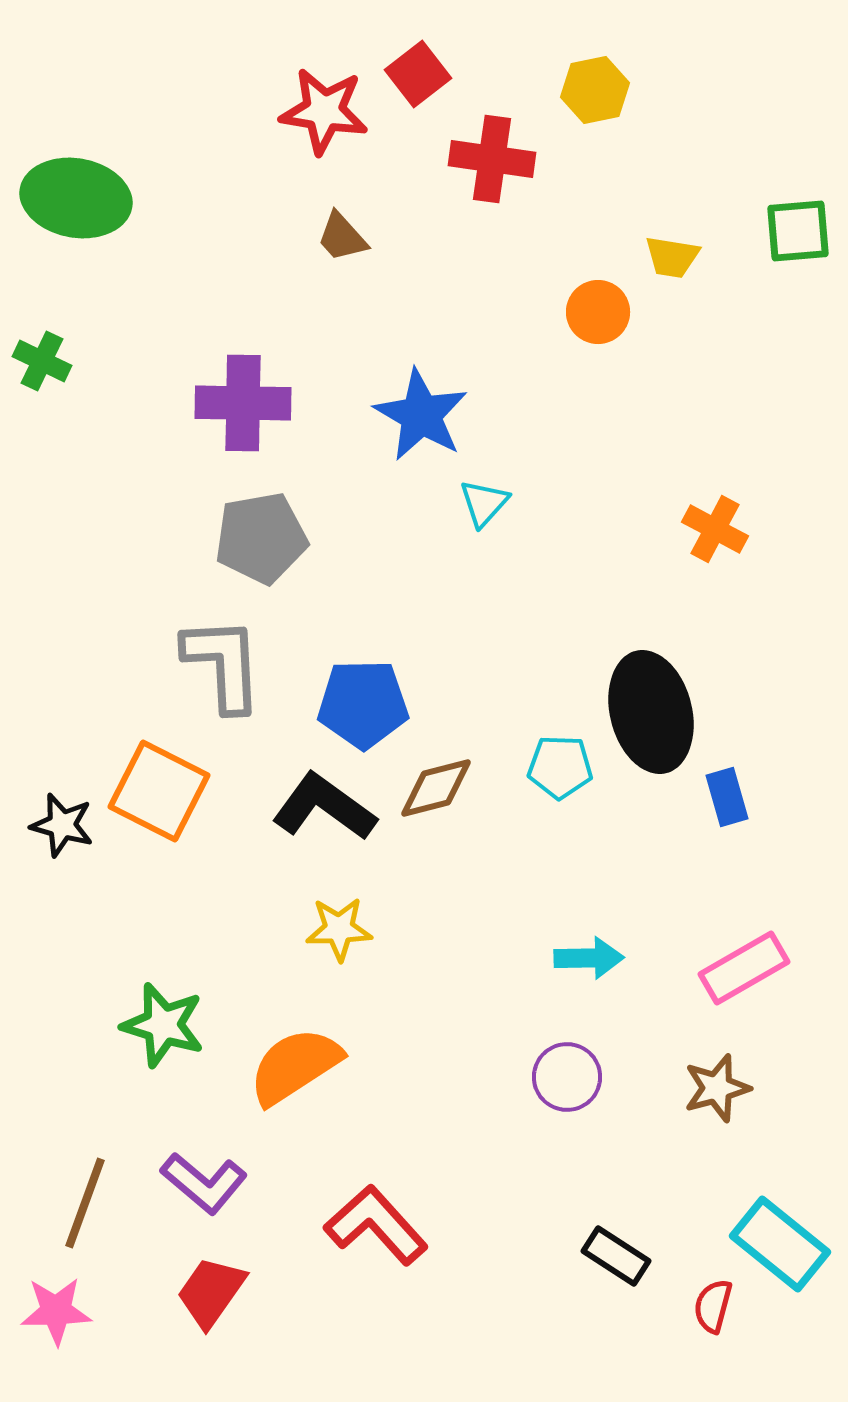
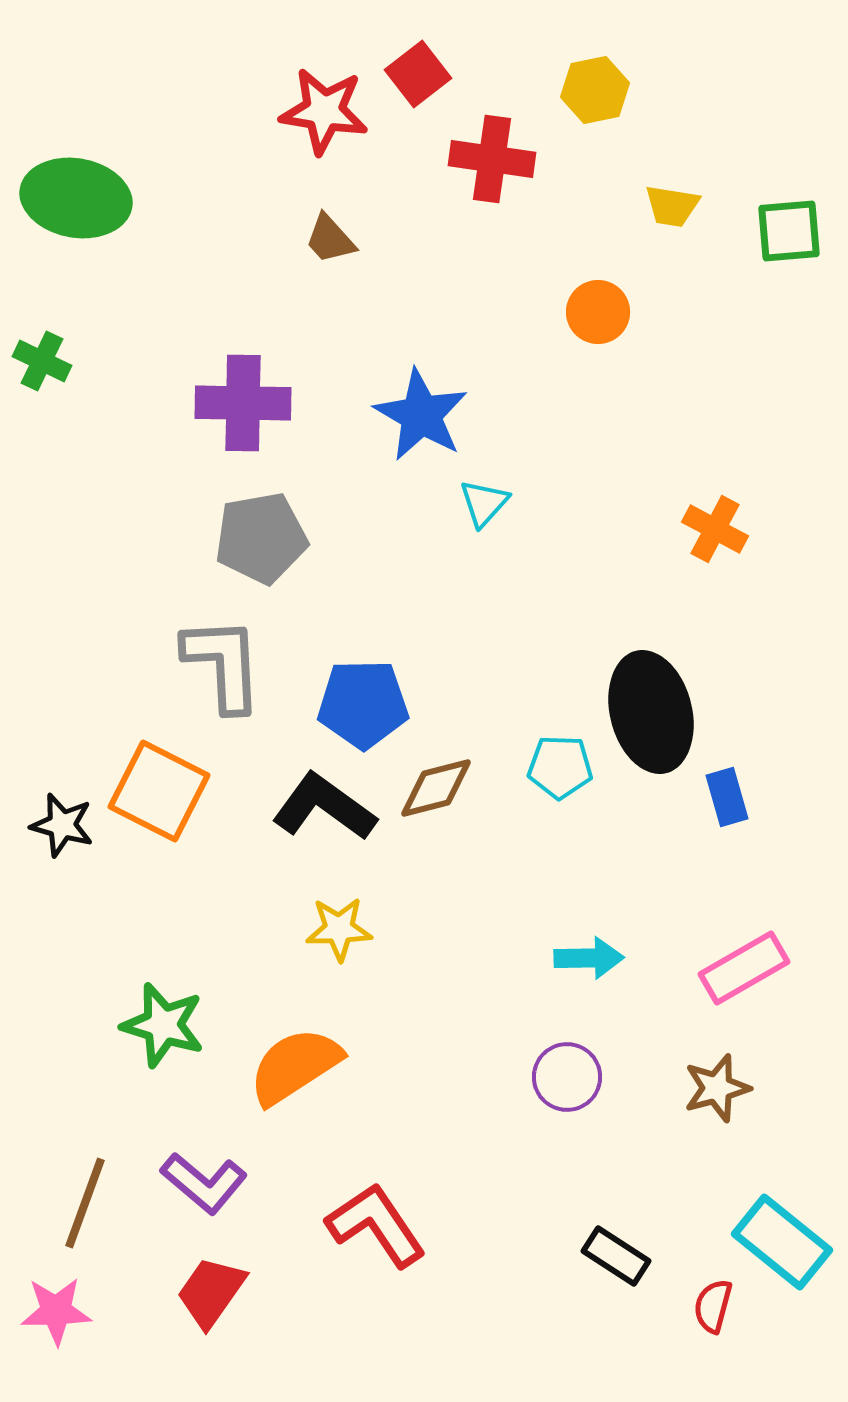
green square: moved 9 px left
brown trapezoid: moved 12 px left, 2 px down
yellow trapezoid: moved 51 px up
red L-shape: rotated 8 degrees clockwise
cyan rectangle: moved 2 px right, 2 px up
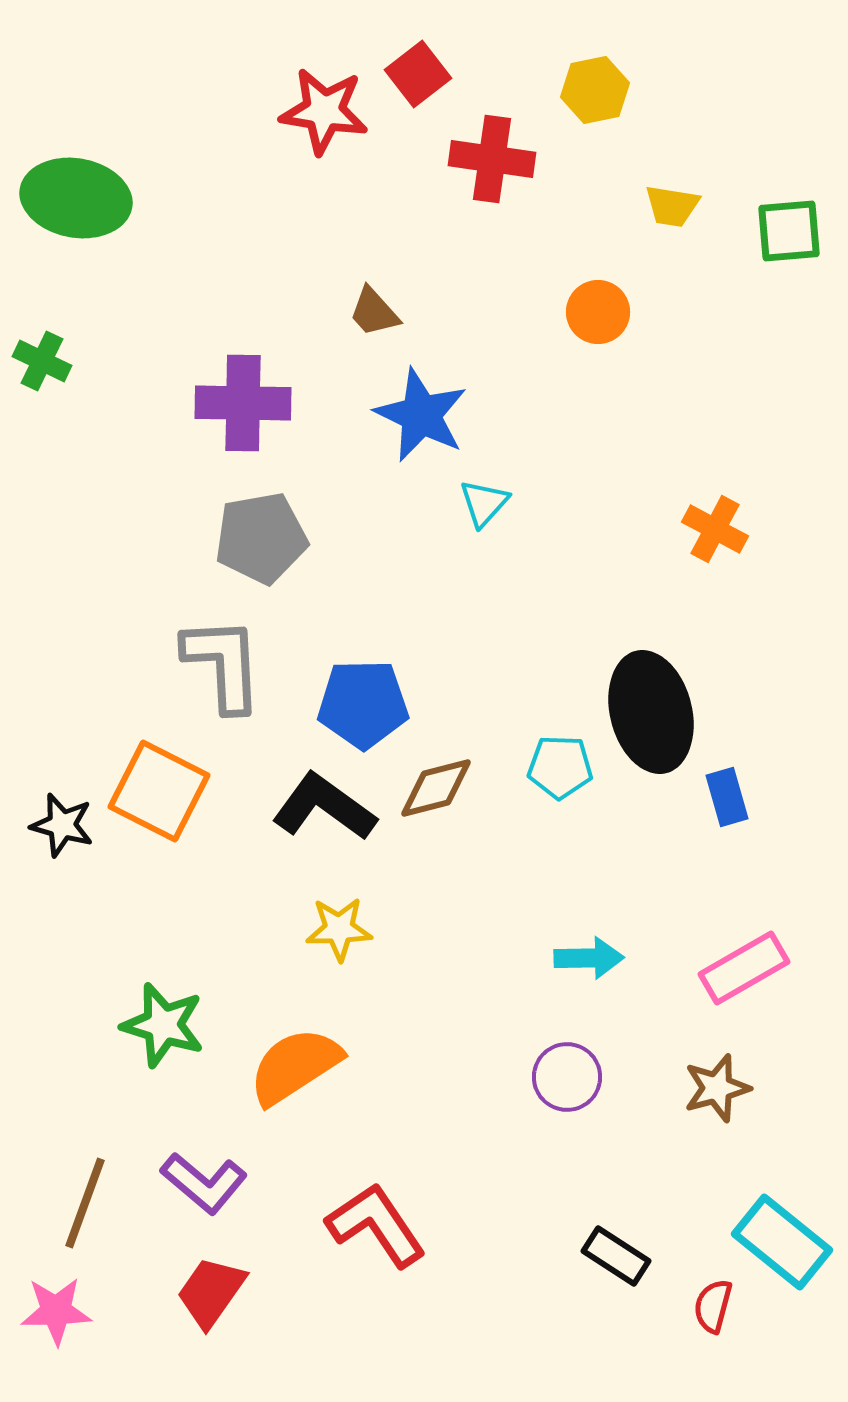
brown trapezoid: moved 44 px right, 73 px down
blue star: rotated 4 degrees counterclockwise
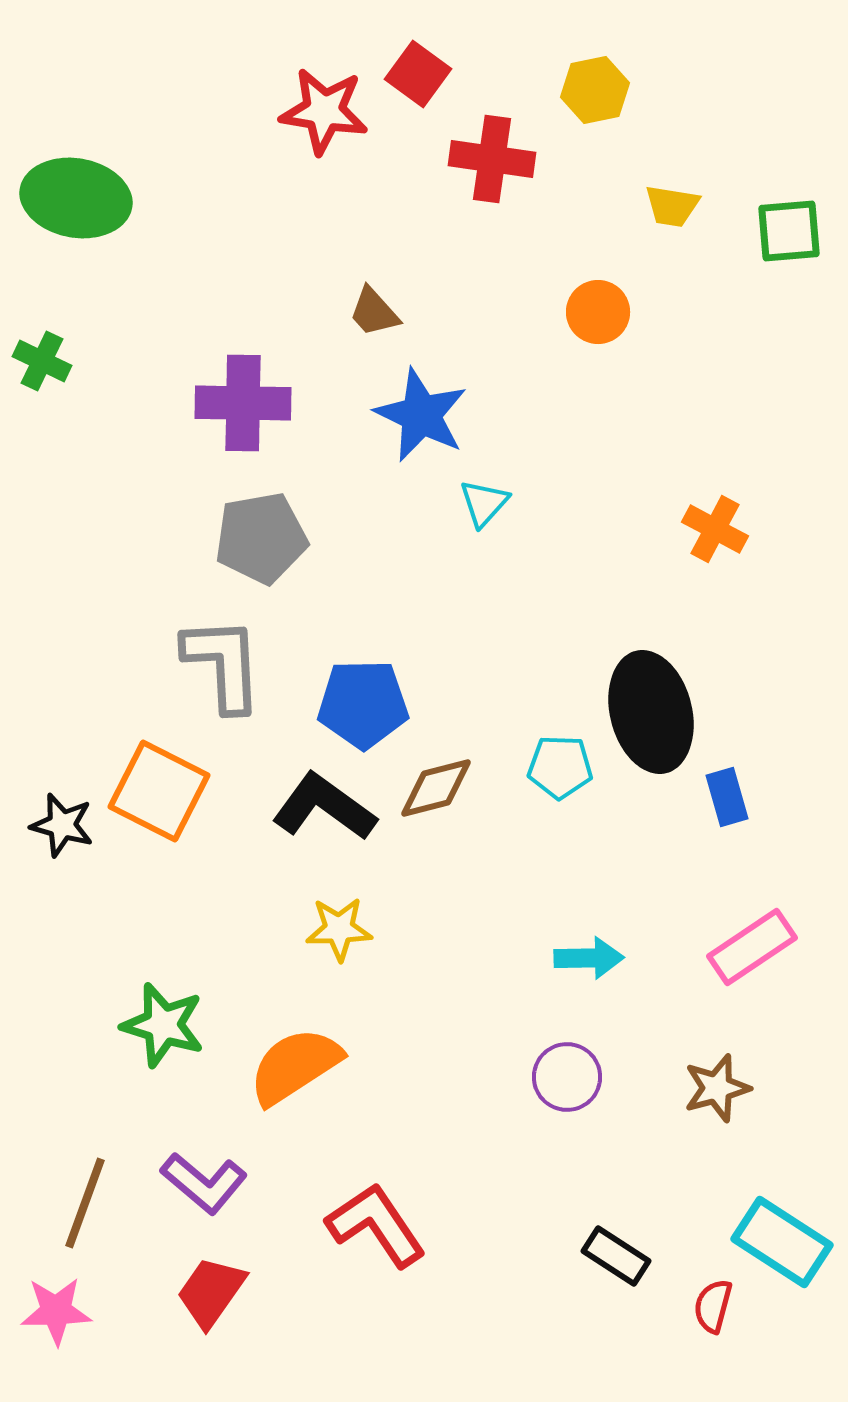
red square: rotated 16 degrees counterclockwise
pink rectangle: moved 8 px right, 21 px up; rotated 4 degrees counterclockwise
cyan rectangle: rotated 6 degrees counterclockwise
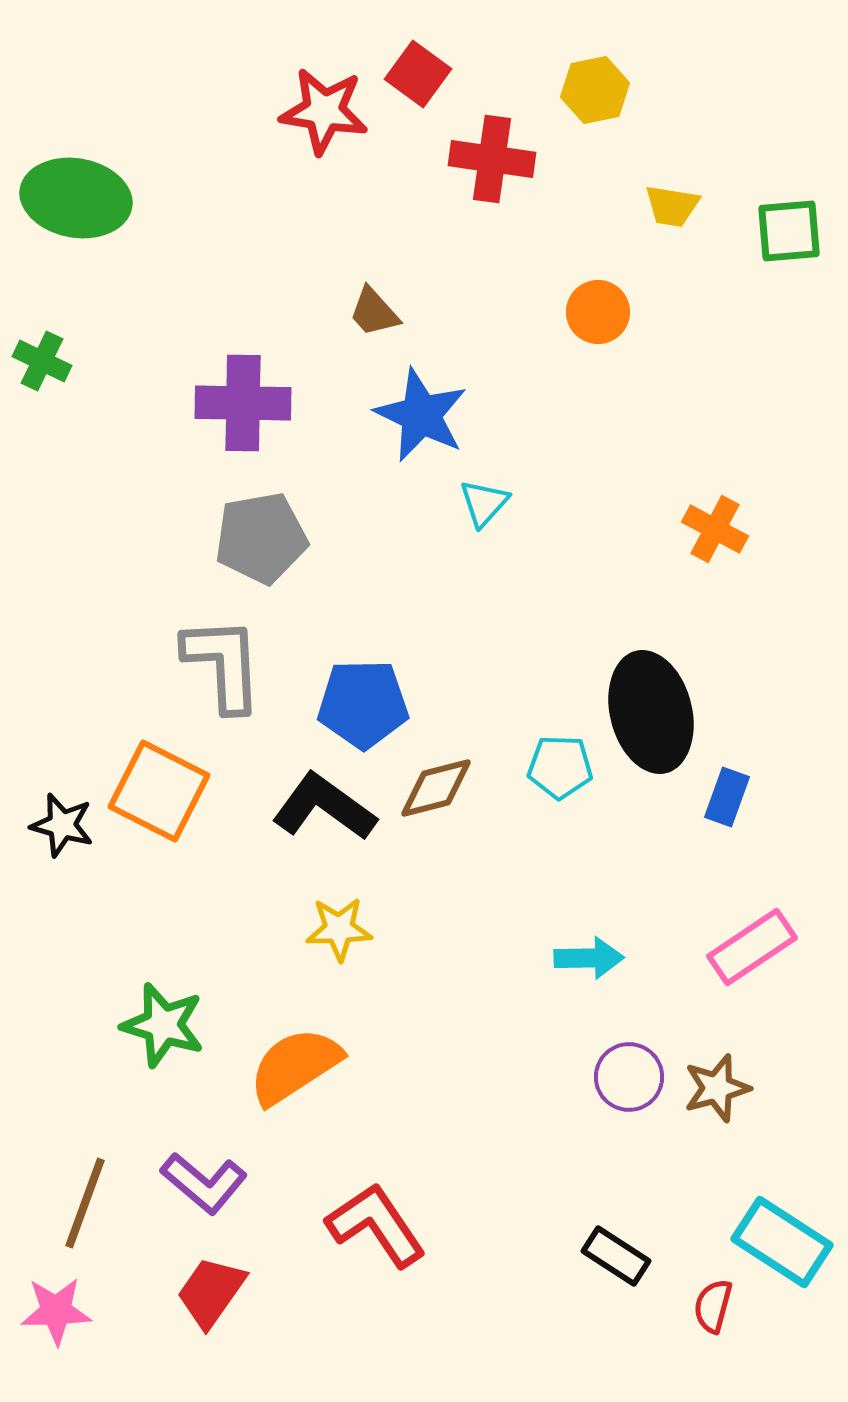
blue rectangle: rotated 36 degrees clockwise
purple circle: moved 62 px right
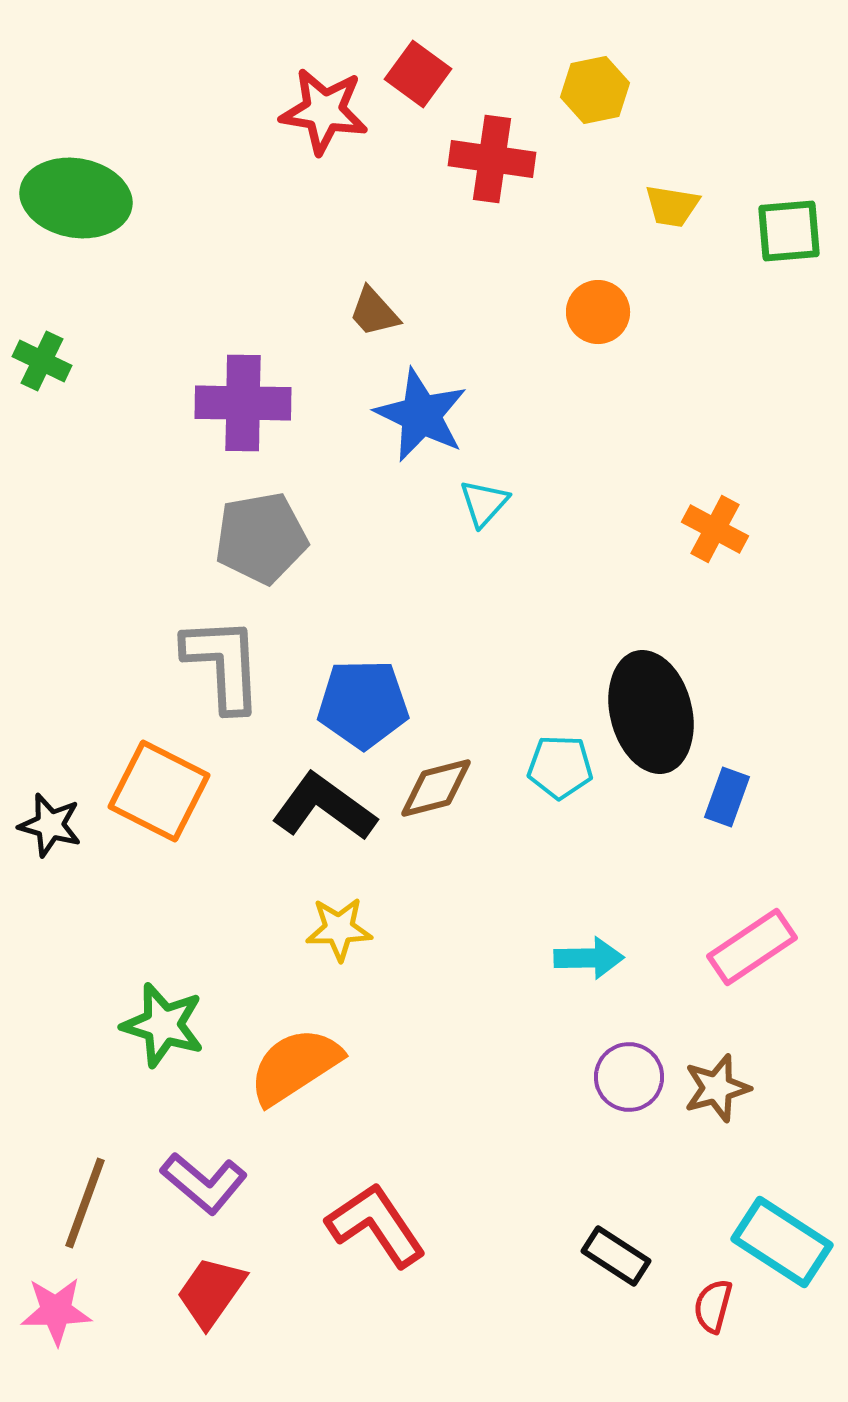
black star: moved 12 px left
